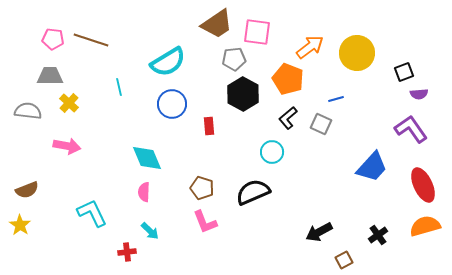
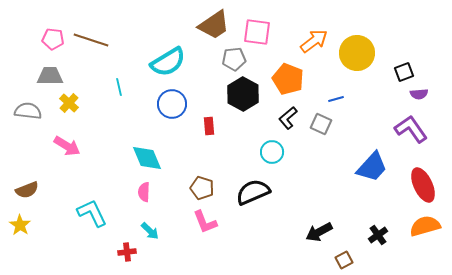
brown trapezoid: moved 3 px left, 1 px down
orange arrow: moved 4 px right, 6 px up
pink arrow: rotated 20 degrees clockwise
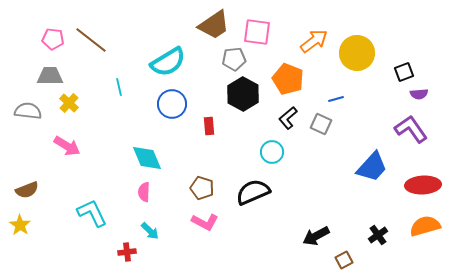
brown line: rotated 20 degrees clockwise
red ellipse: rotated 68 degrees counterclockwise
pink L-shape: rotated 40 degrees counterclockwise
black arrow: moved 3 px left, 4 px down
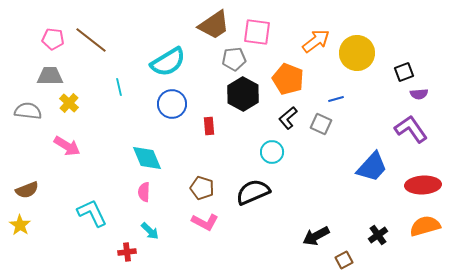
orange arrow: moved 2 px right
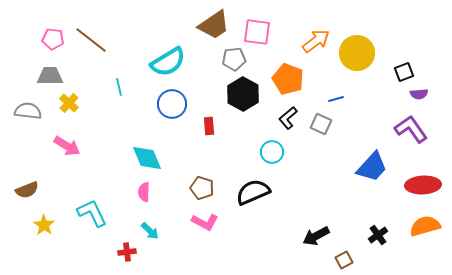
yellow star: moved 24 px right
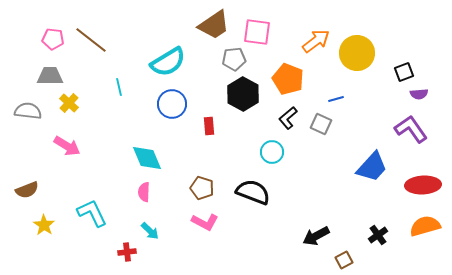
black semicircle: rotated 44 degrees clockwise
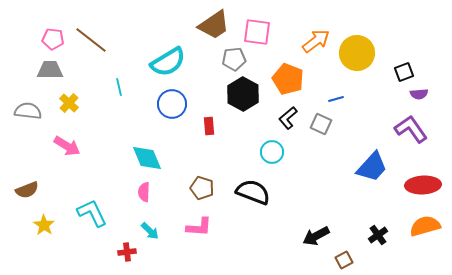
gray trapezoid: moved 6 px up
pink L-shape: moved 6 px left, 5 px down; rotated 24 degrees counterclockwise
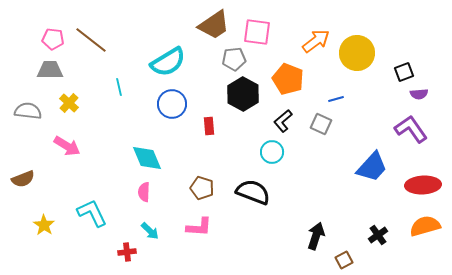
black L-shape: moved 5 px left, 3 px down
brown semicircle: moved 4 px left, 11 px up
black arrow: rotated 136 degrees clockwise
